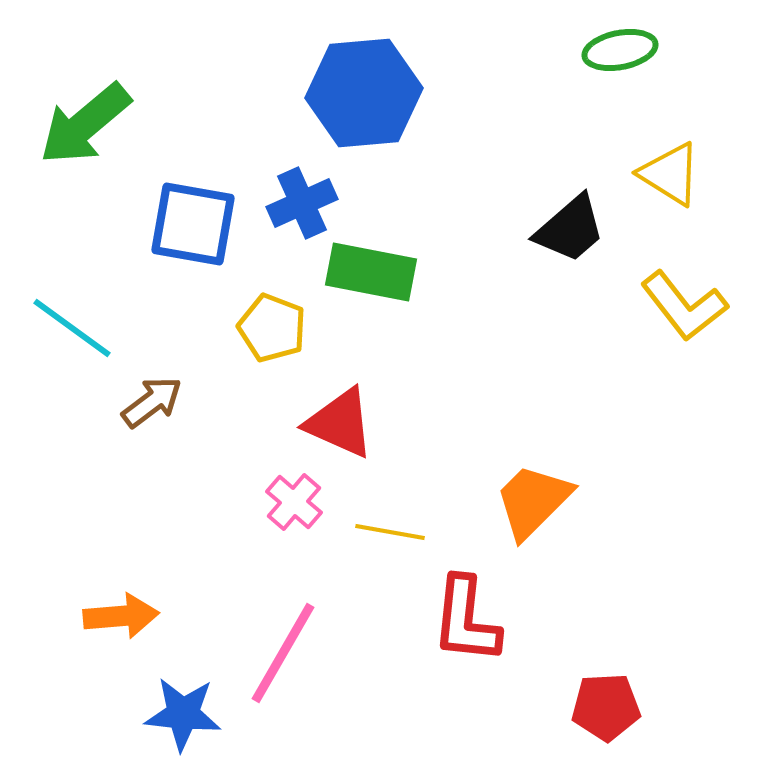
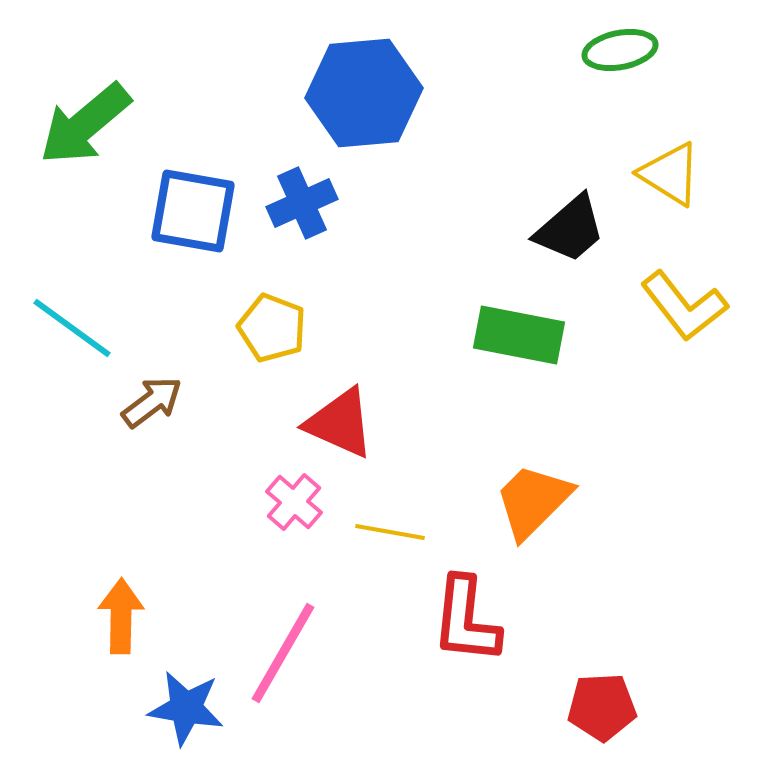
blue square: moved 13 px up
green rectangle: moved 148 px right, 63 px down
orange arrow: rotated 84 degrees counterclockwise
red pentagon: moved 4 px left
blue star: moved 3 px right, 6 px up; rotated 4 degrees clockwise
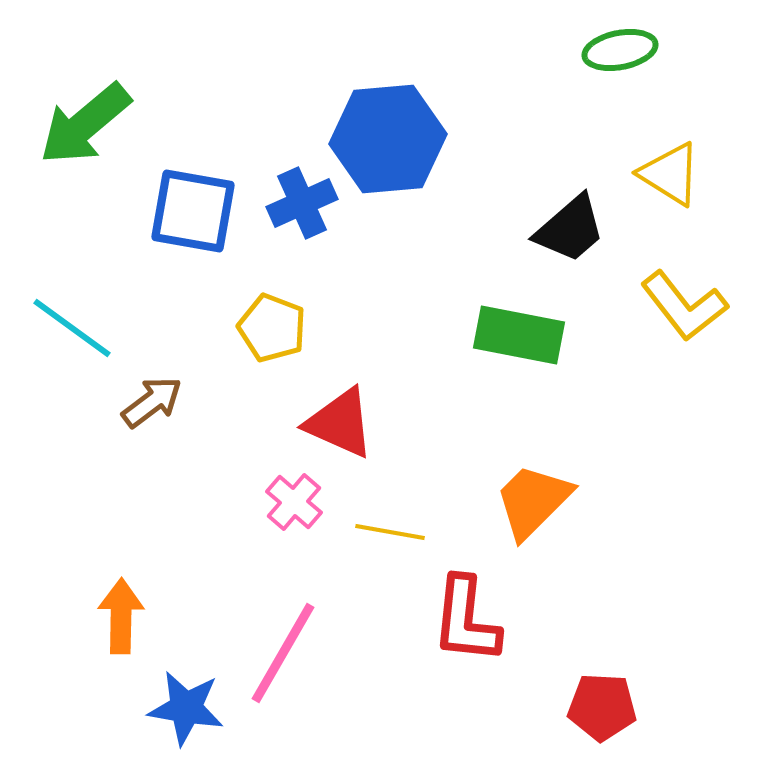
blue hexagon: moved 24 px right, 46 px down
red pentagon: rotated 6 degrees clockwise
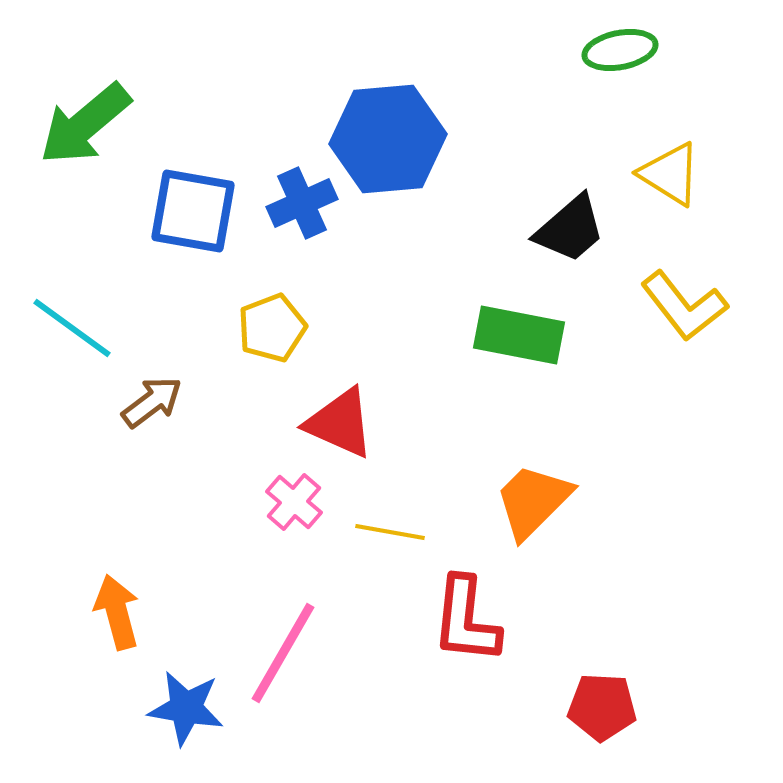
yellow pentagon: rotated 30 degrees clockwise
orange arrow: moved 4 px left, 4 px up; rotated 16 degrees counterclockwise
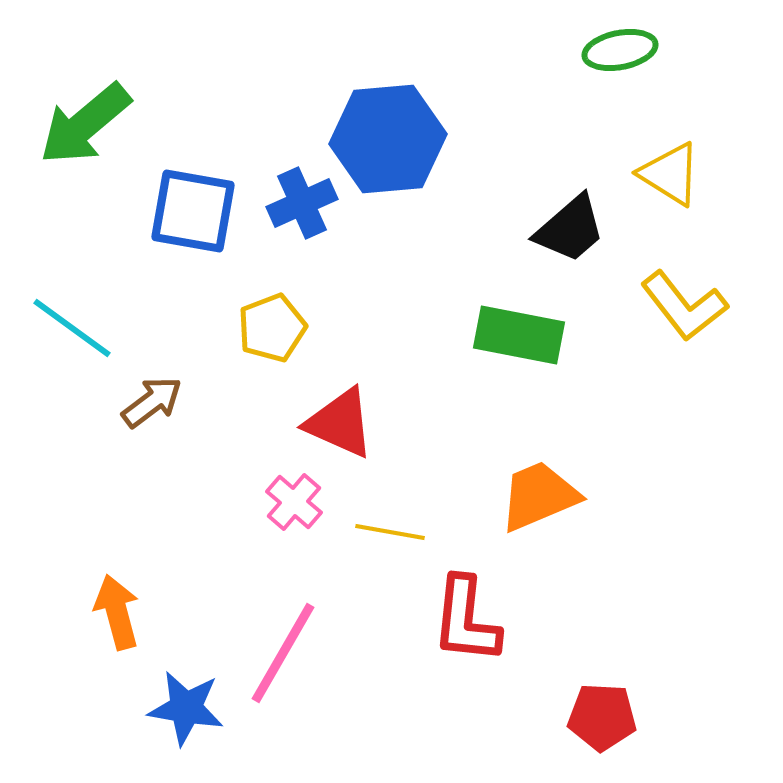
orange trapezoid: moved 6 px right, 5 px up; rotated 22 degrees clockwise
red pentagon: moved 10 px down
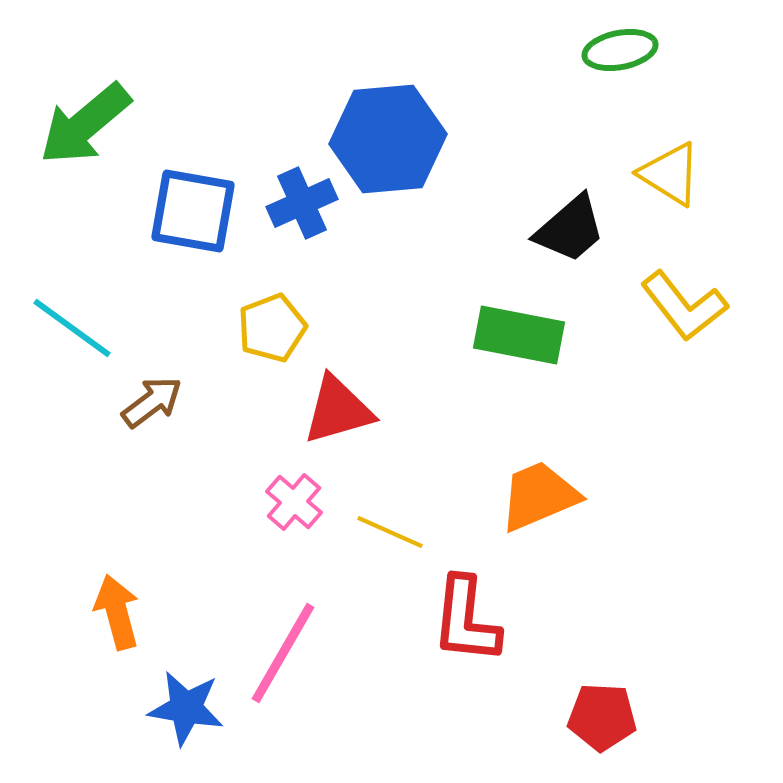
red triangle: moved 2 px left, 13 px up; rotated 40 degrees counterclockwise
yellow line: rotated 14 degrees clockwise
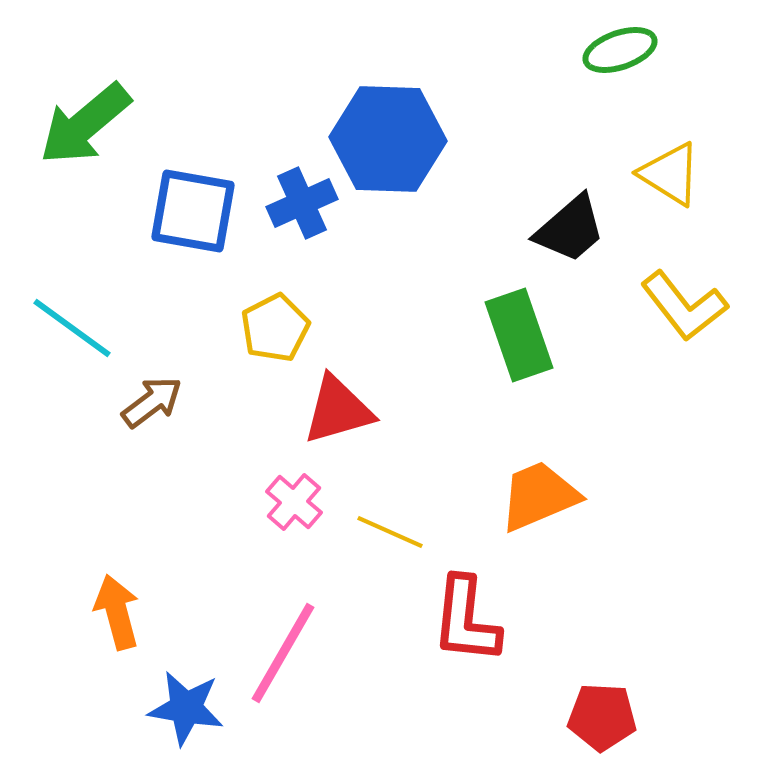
green ellipse: rotated 8 degrees counterclockwise
blue hexagon: rotated 7 degrees clockwise
yellow pentagon: moved 3 px right; rotated 6 degrees counterclockwise
green rectangle: rotated 60 degrees clockwise
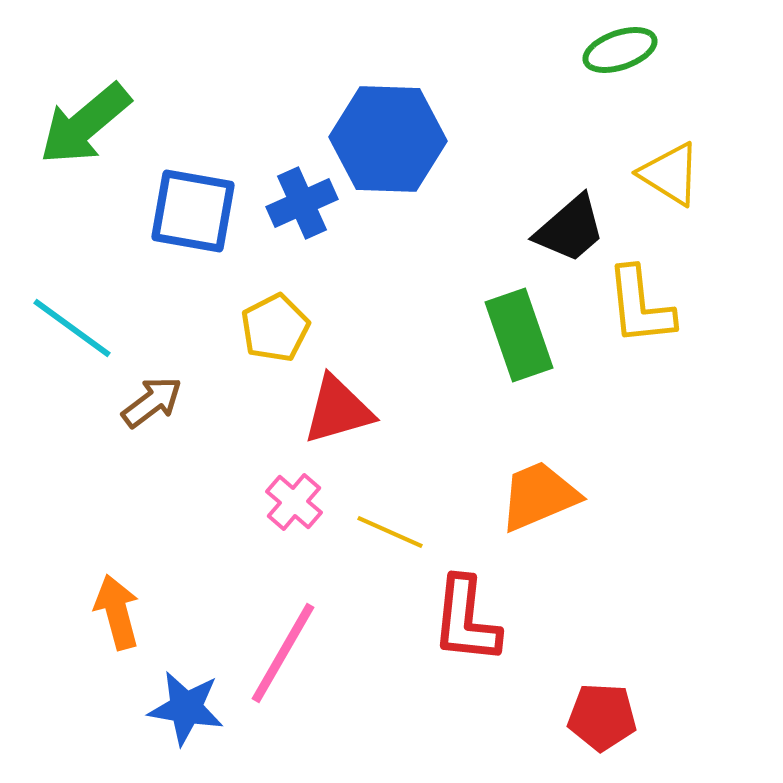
yellow L-shape: moved 44 px left; rotated 32 degrees clockwise
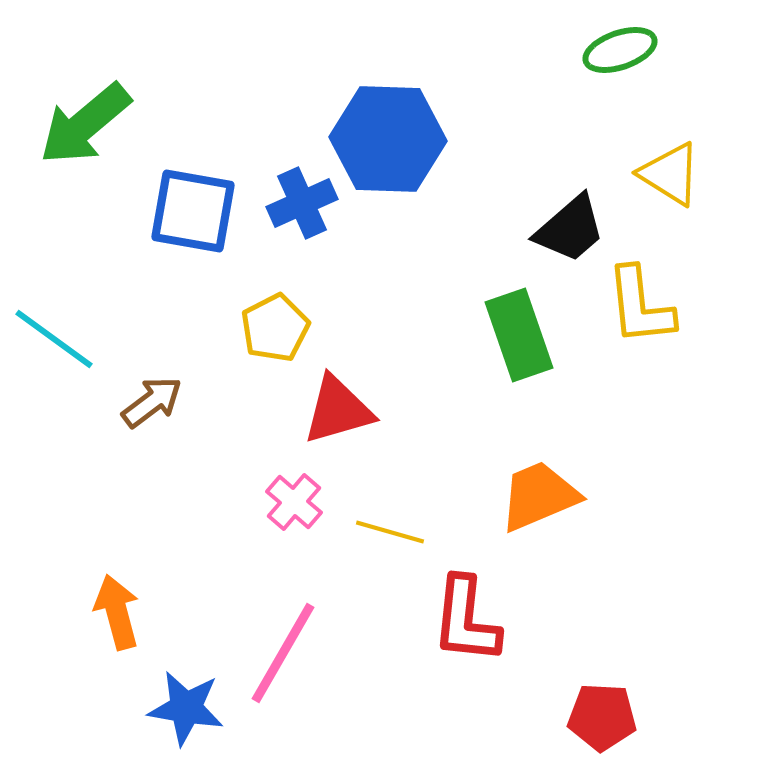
cyan line: moved 18 px left, 11 px down
yellow line: rotated 8 degrees counterclockwise
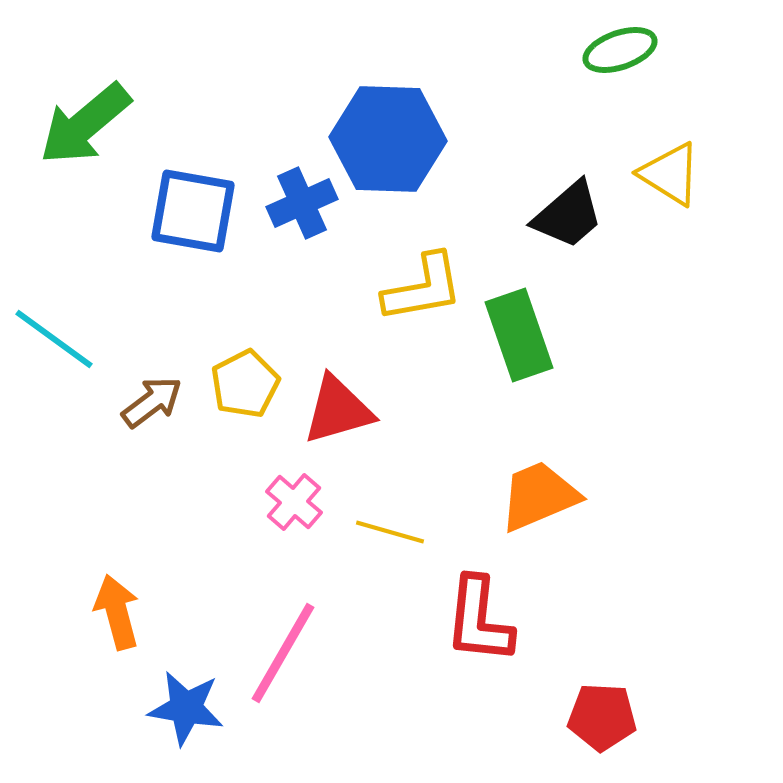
black trapezoid: moved 2 px left, 14 px up
yellow L-shape: moved 217 px left, 18 px up; rotated 94 degrees counterclockwise
yellow pentagon: moved 30 px left, 56 px down
red L-shape: moved 13 px right
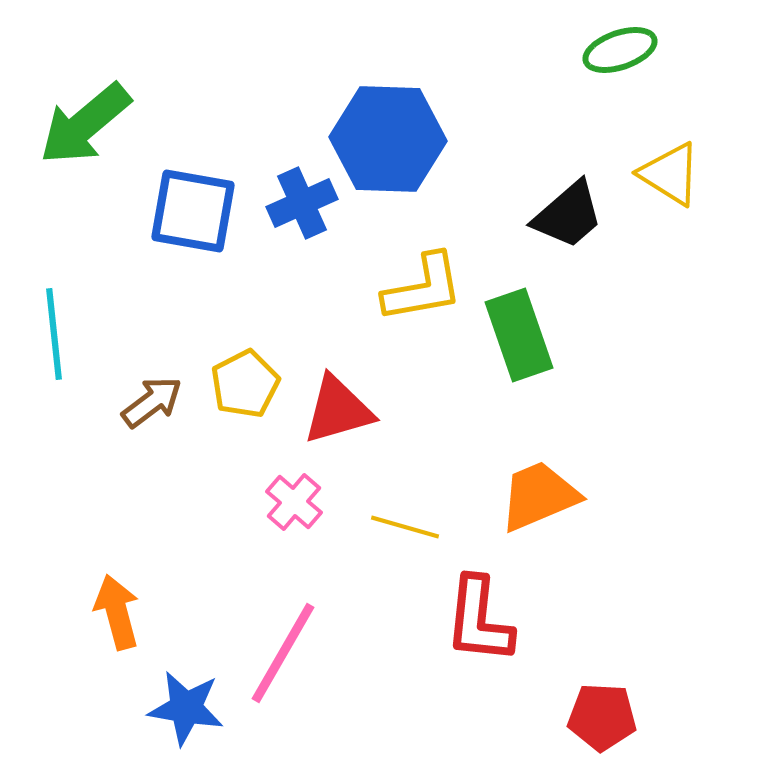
cyan line: moved 5 px up; rotated 48 degrees clockwise
yellow line: moved 15 px right, 5 px up
